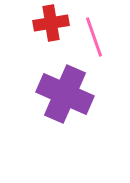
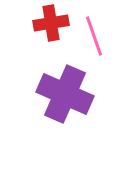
pink line: moved 1 px up
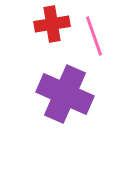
red cross: moved 1 px right, 1 px down
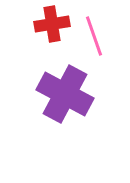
purple cross: rotated 4 degrees clockwise
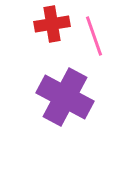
purple cross: moved 3 px down
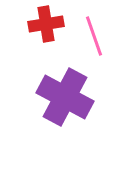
red cross: moved 6 px left
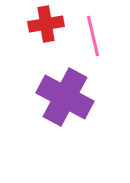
pink line: moved 1 px left; rotated 6 degrees clockwise
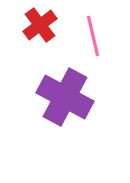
red cross: moved 6 px left, 1 px down; rotated 28 degrees counterclockwise
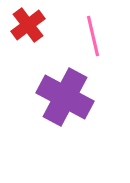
red cross: moved 12 px left
